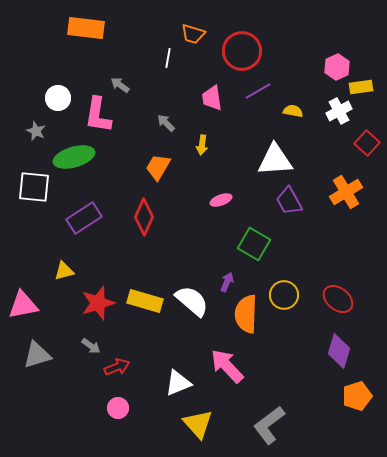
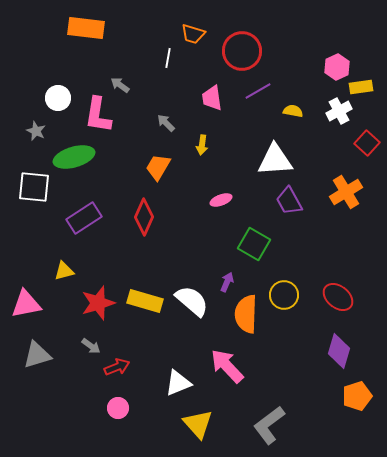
red ellipse at (338, 299): moved 2 px up
pink triangle at (23, 305): moved 3 px right, 1 px up
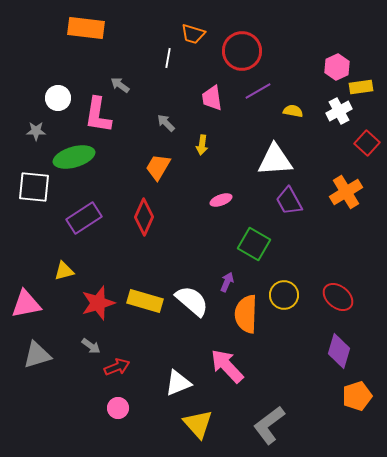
gray star at (36, 131): rotated 24 degrees counterclockwise
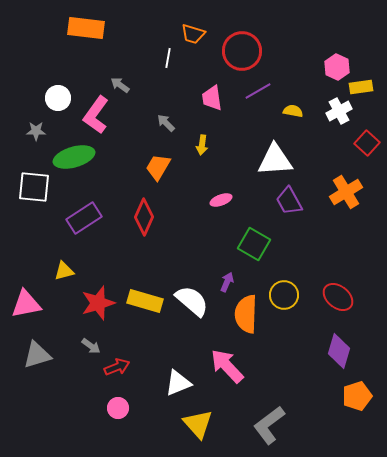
pink hexagon at (337, 67): rotated 10 degrees counterclockwise
pink L-shape at (98, 115): moved 2 px left; rotated 27 degrees clockwise
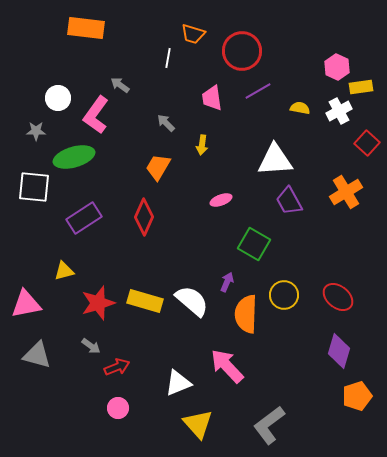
yellow semicircle at (293, 111): moved 7 px right, 3 px up
gray triangle at (37, 355): rotated 32 degrees clockwise
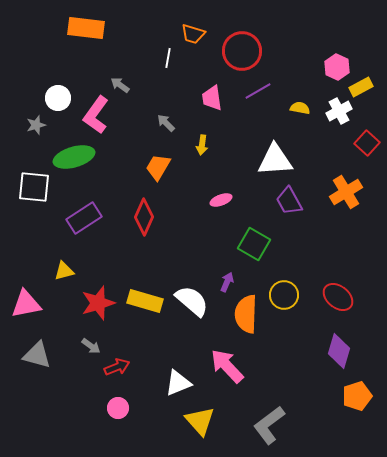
yellow rectangle at (361, 87): rotated 20 degrees counterclockwise
gray star at (36, 131): moved 6 px up; rotated 18 degrees counterclockwise
yellow triangle at (198, 424): moved 2 px right, 3 px up
